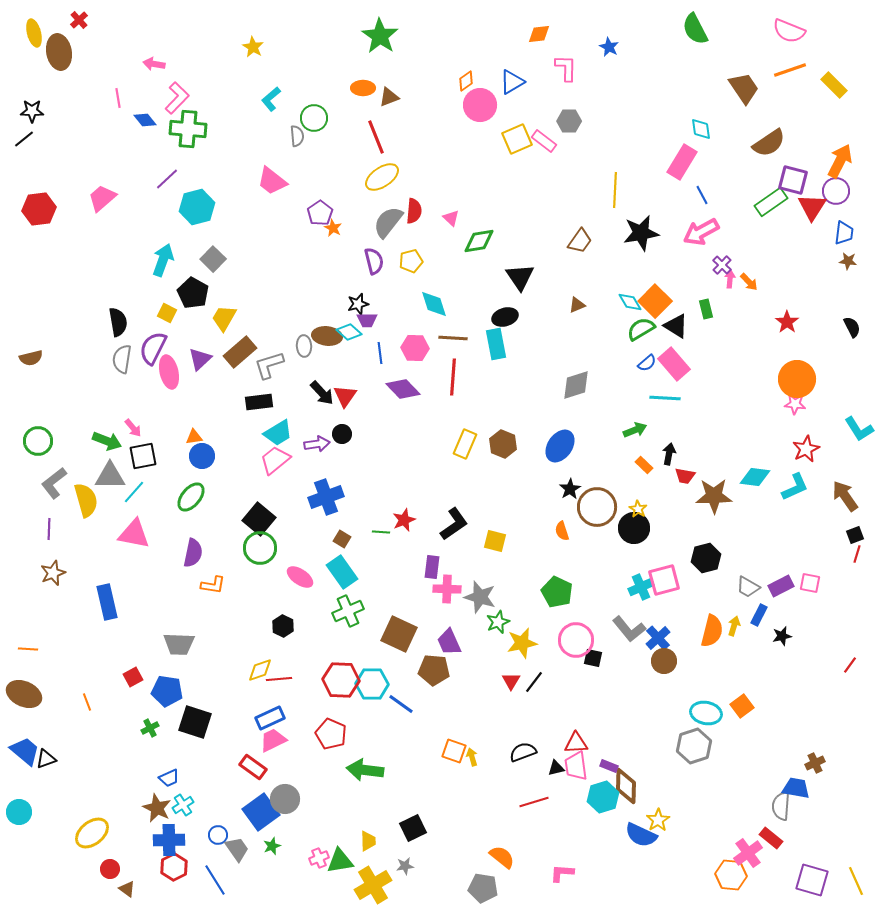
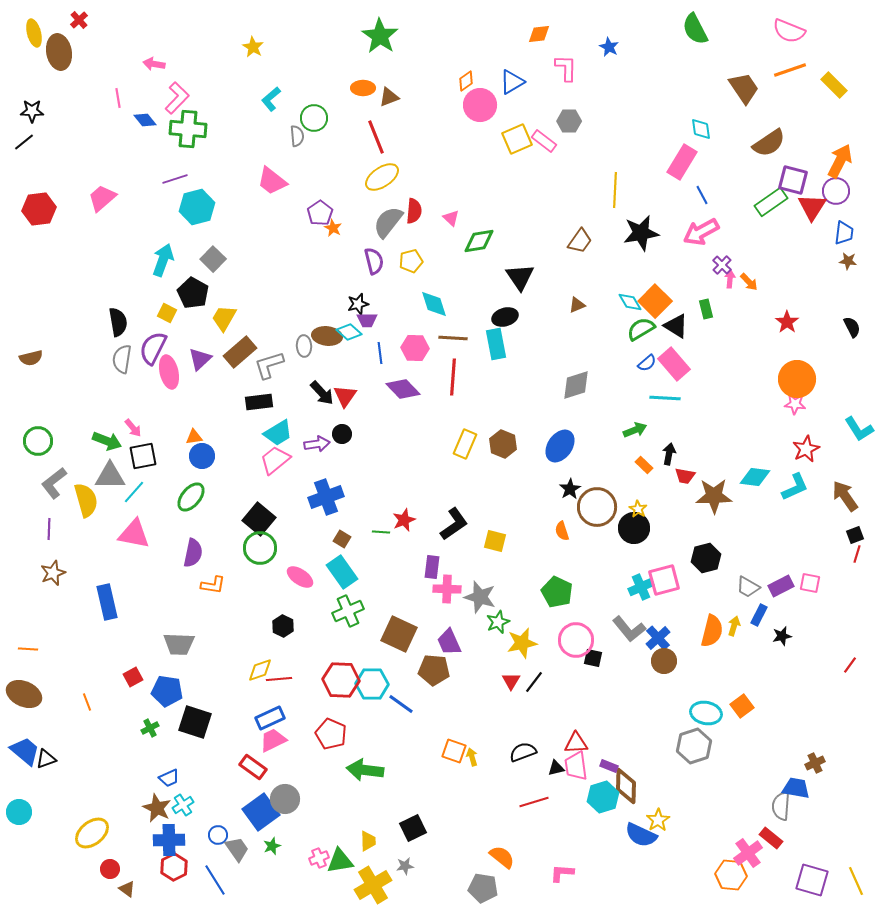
black line at (24, 139): moved 3 px down
purple line at (167, 179): moved 8 px right; rotated 25 degrees clockwise
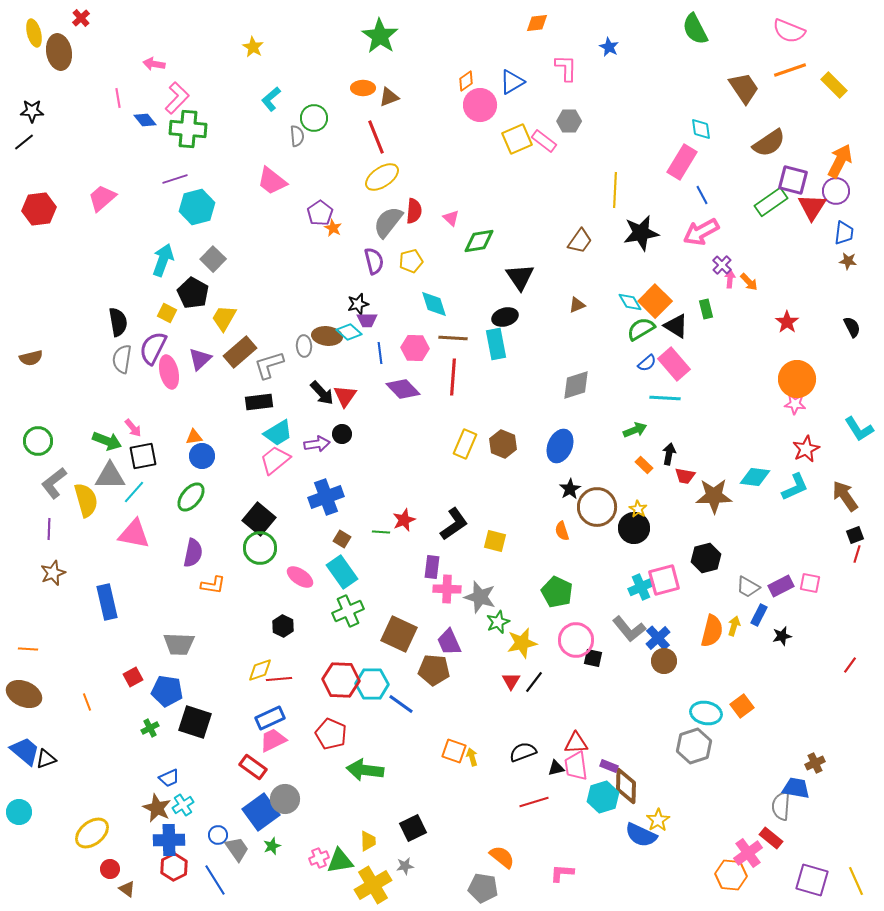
red cross at (79, 20): moved 2 px right, 2 px up
orange diamond at (539, 34): moved 2 px left, 11 px up
blue ellipse at (560, 446): rotated 12 degrees counterclockwise
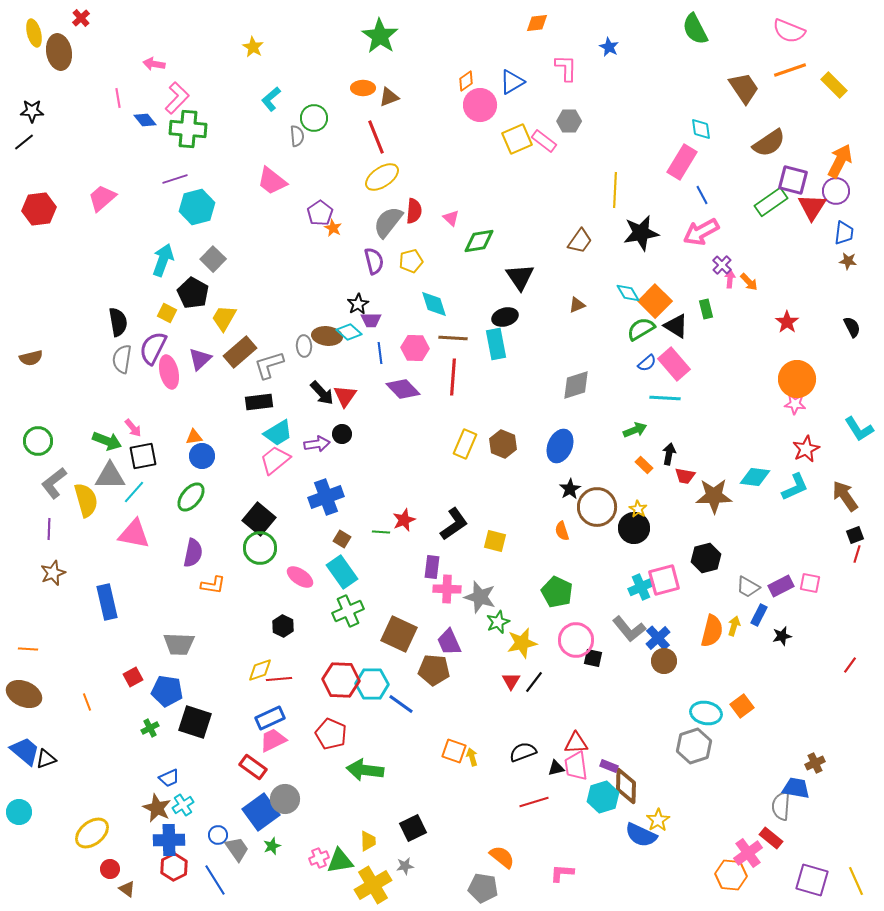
cyan diamond at (630, 302): moved 2 px left, 9 px up
black star at (358, 304): rotated 15 degrees counterclockwise
purple trapezoid at (367, 320): moved 4 px right
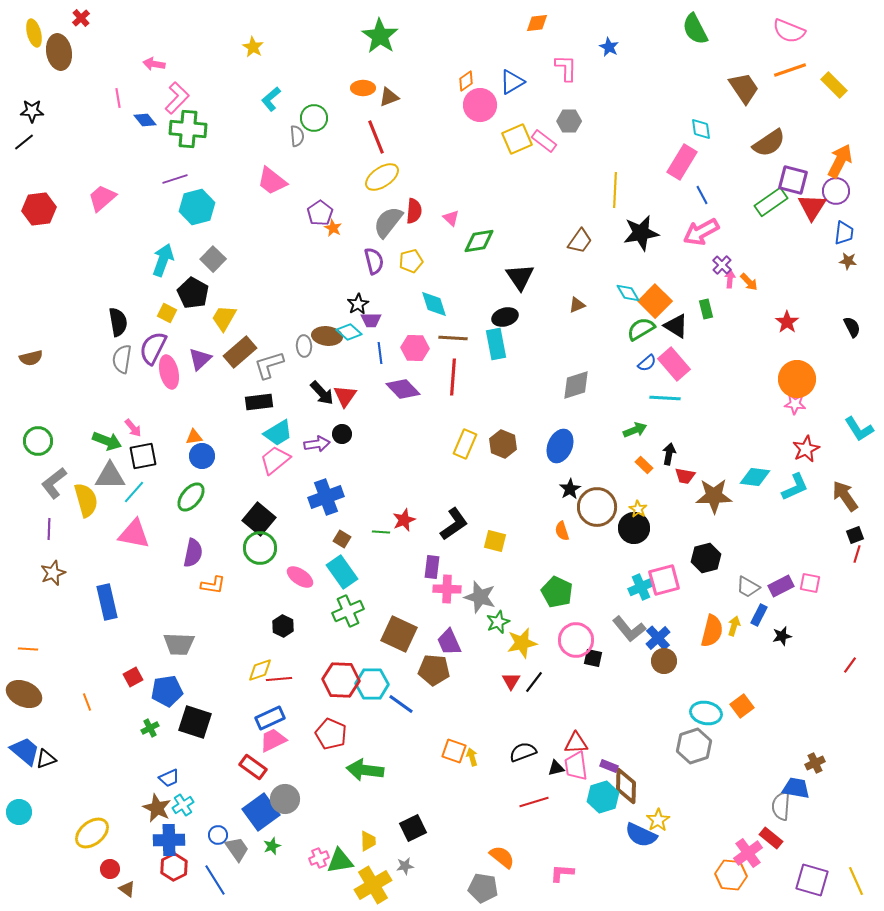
blue pentagon at (167, 691): rotated 16 degrees counterclockwise
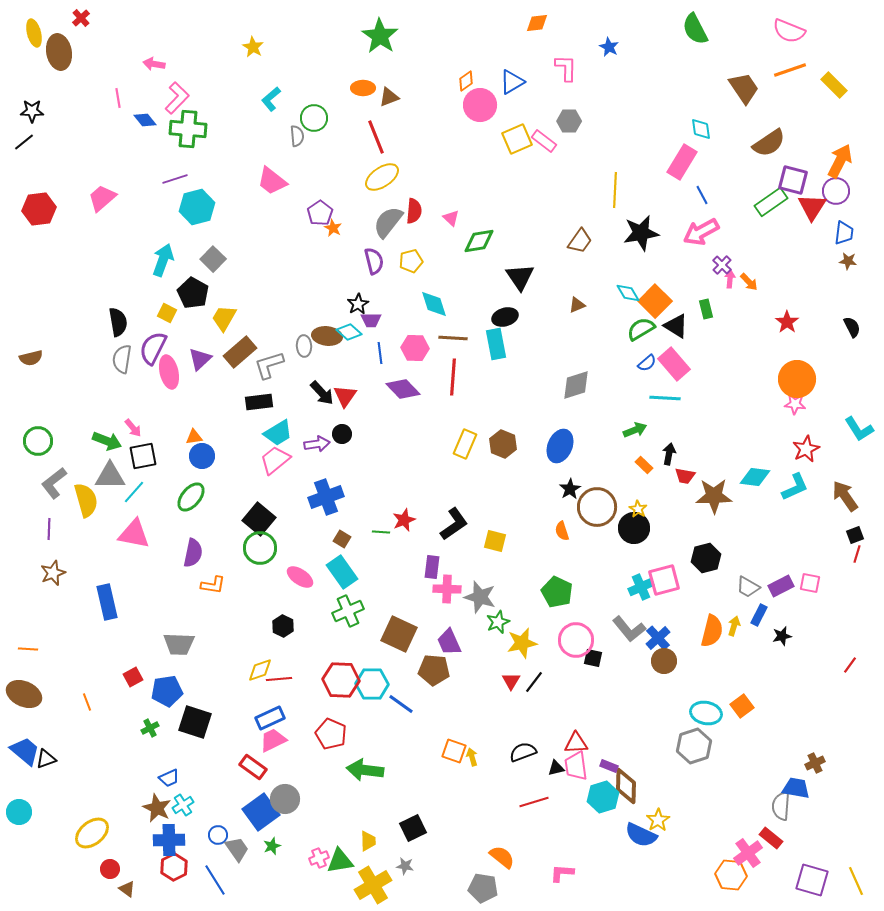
gray star at (405, 866): rotated 18 degrees clockwise
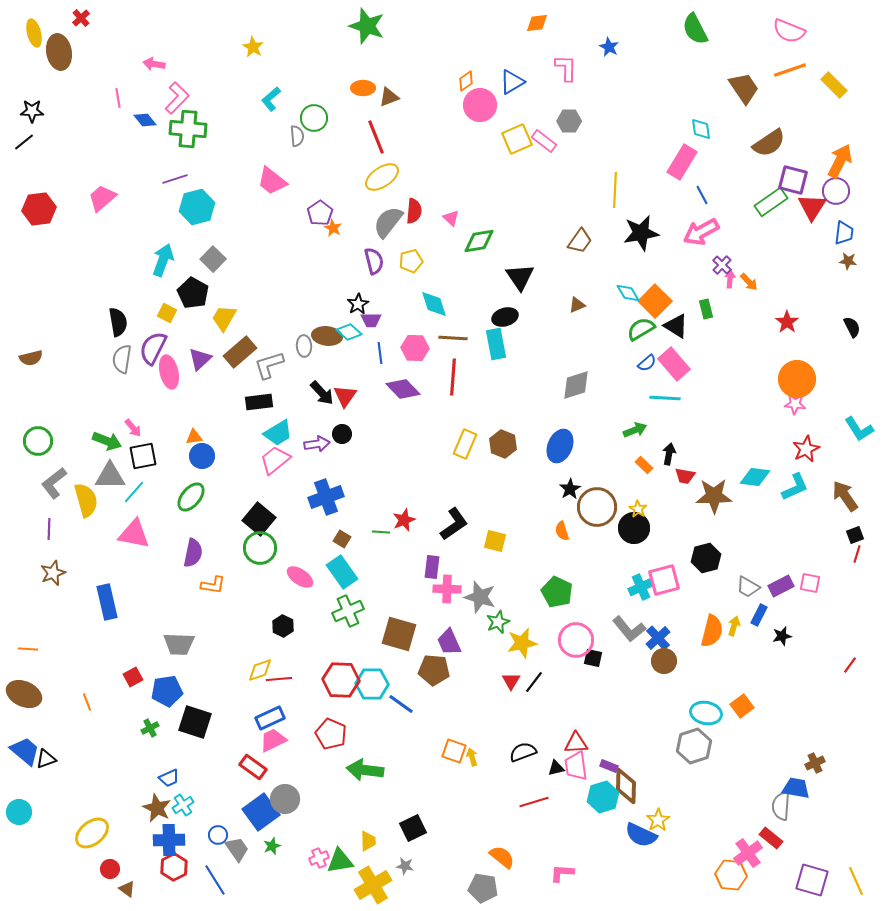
green star at (380, 36): moved 13 px left, 10 px up; rotated 15 degrees counterclockwise
brown square at (399, 634): rotated 9 degrees counterclockwise
